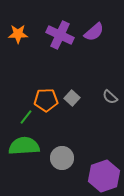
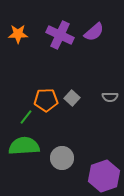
gray semicircle: rotated 42 degrees counterclockwise
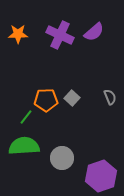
gray semicircle: rotated 112 degrees counterclockwise
purple hexagon: moved 3 px left
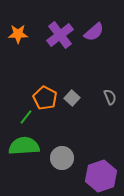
purple cross: rotated 28 degrees clockwise
orange pentagon: moved 1 px left, 2 px up; rotated 30 degrees clockwise
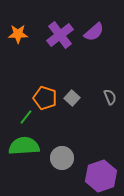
orange pentagon: rotated 10 degrees counterclockwise
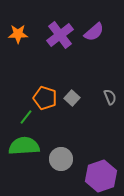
gray circle: moved 1 px left, 1 px down
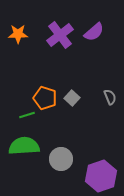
green line: moved 1 px right, 2 px up; rotated 35 degrees clockwise
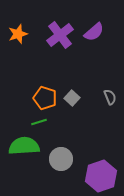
orange star: rotated 18 degrees counterclockwise
green line: moved 12 px right, 7 px down
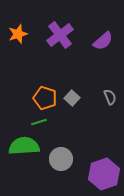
purple semicircle: moved 9 px right, 9 px down
purple hexagon: moved 3 px right, 2 px up
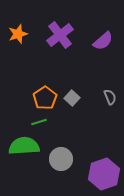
orange pentagon: rotated 20 degrees clockwise
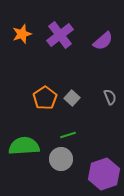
orange star: moved 4 px right
green line: moved 29 px right, 13 px down
